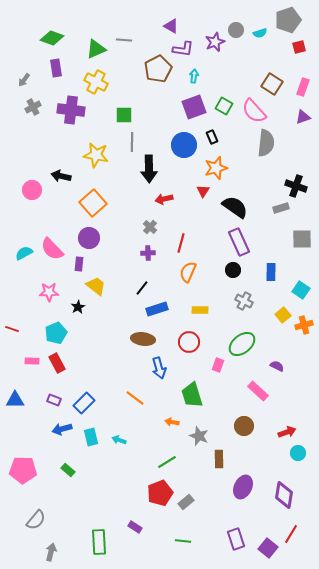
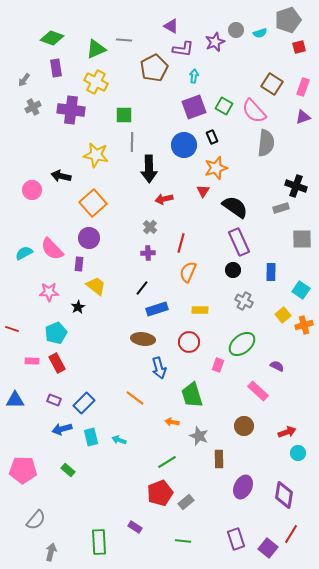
brown pentagon at (158, 69): moved 4 px left, 1 px up
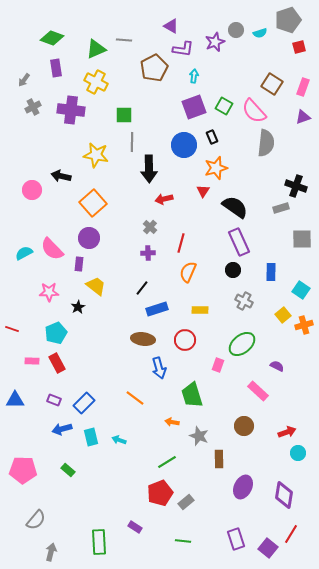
red circle at (189, 342): moved 4 px left, 2 px up
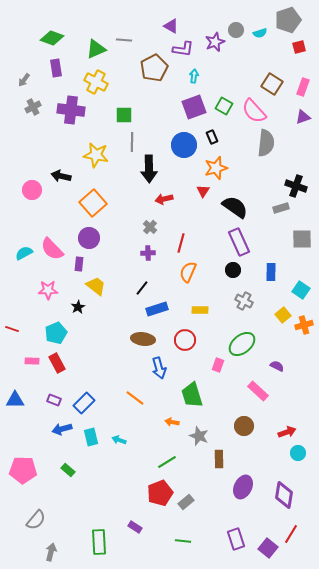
pink star at (49, 292): moved 1 px left, 2 px up
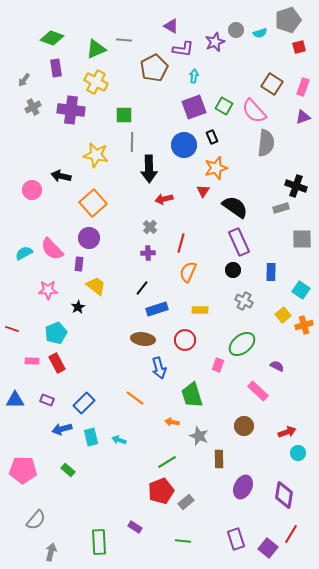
purple rectangle at (54, 400): moved 7 px left
red pentagon at (160, 493): moved 1 px right, 2 px up
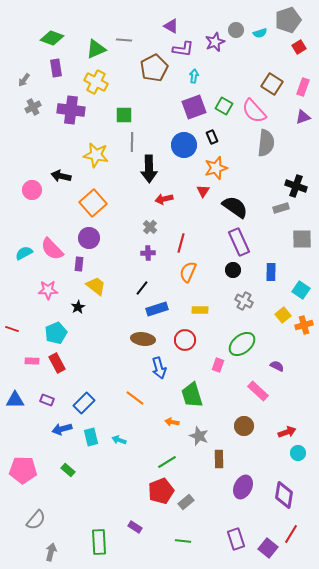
red square at (299, 47): rotated 16 degrees counterclockwise
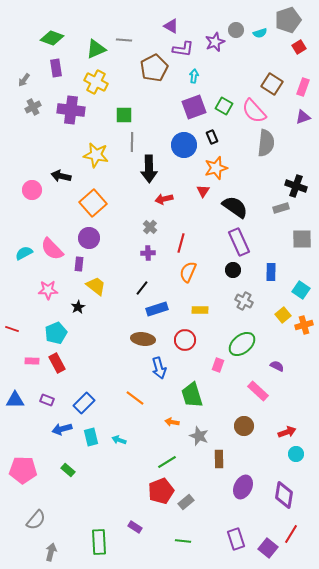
cyan circle at (298, 453): moved 2 px left, 1 px down
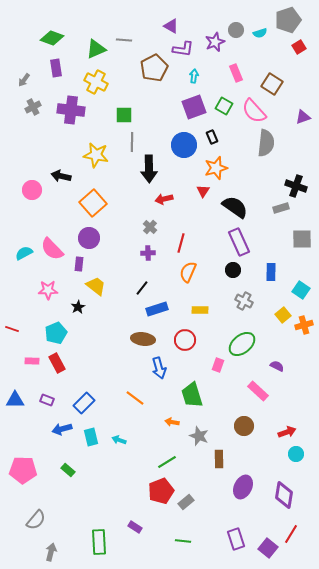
pink rectangle at (303, 87): moved 67 px left, 14 px up; rotated 42 degrees counterclockwise
